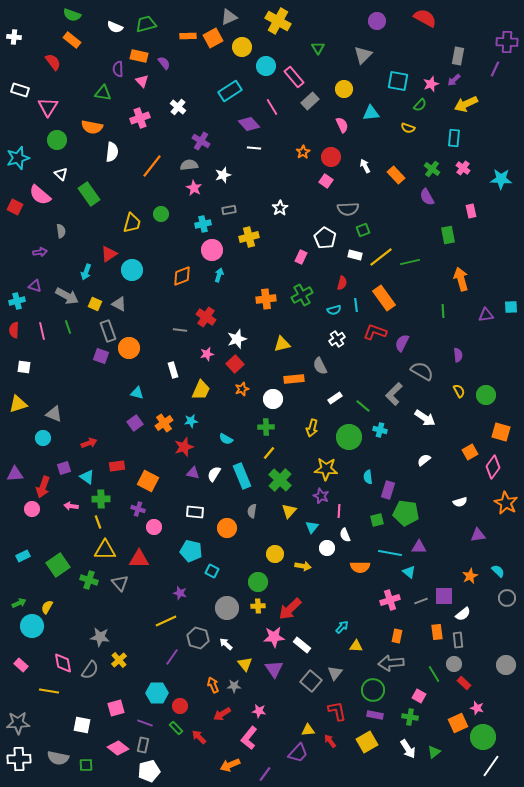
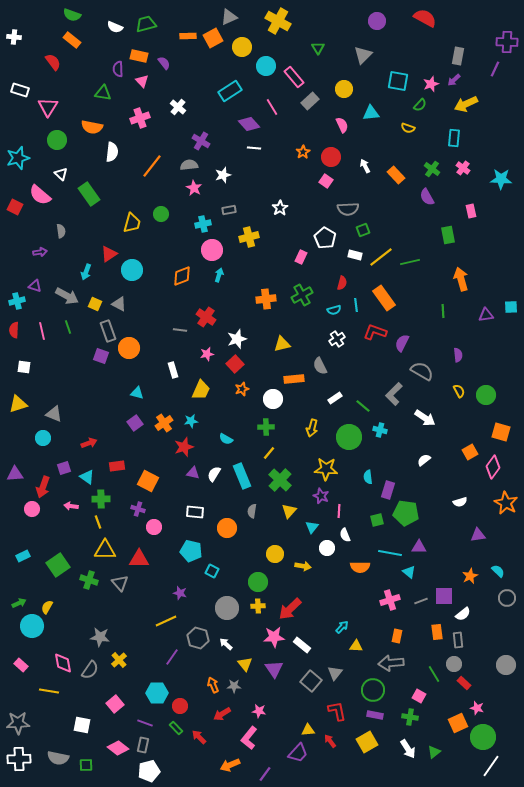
pink square at (116, 708): moved 1 px left, 4 px up; rotated 24 degrees counterclockwise
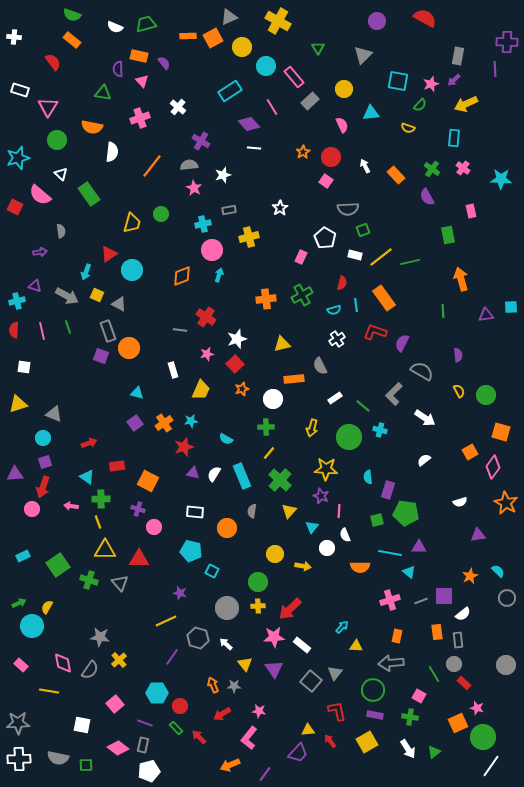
purple line at (495, 69): rotated 28 degrees counterclockwise
yellow square at (95, 304): moved 2 px right, 9 px up
purple square at (64, 468): moved 19 px left, 6 px up
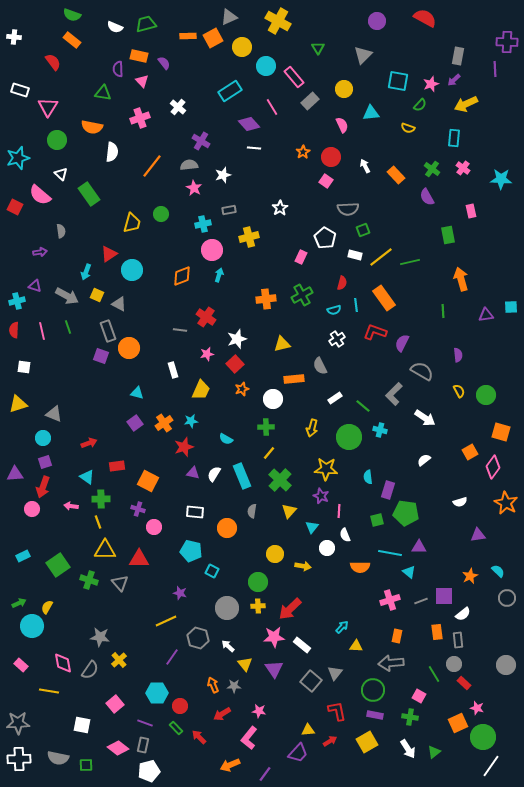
white arrow at (226, 644): moved 2 px right, 2 px down
red arrow at (330, 741): rotated 96 degrees clockwise
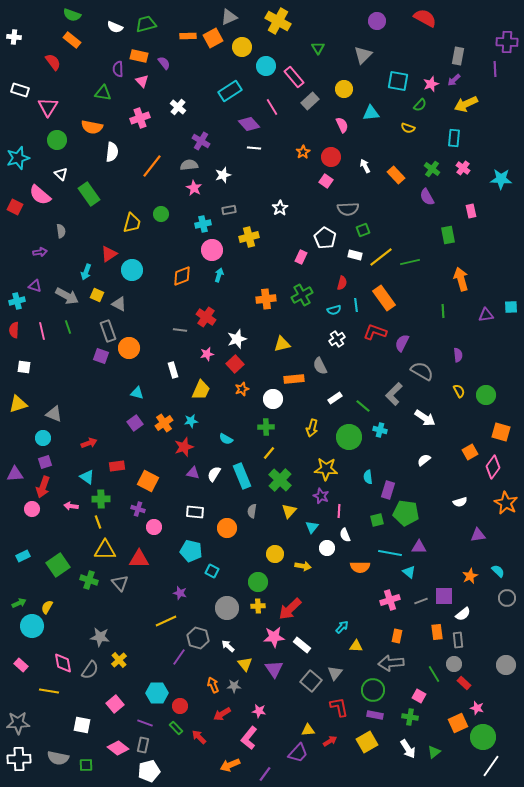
purple line at (172, 657): moved 7 px right
red L-shape at (337, 711): moved 2 px right, 4 px up
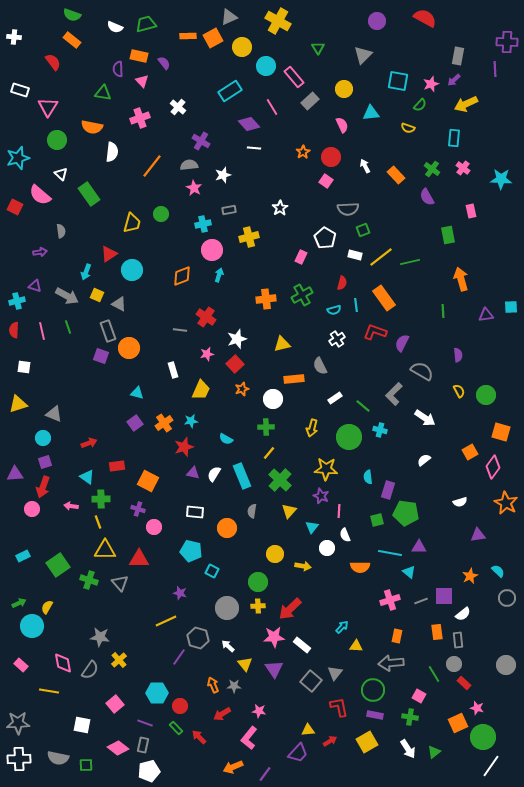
orange arrow at (230, 765): moved 3 px right, 2 px down
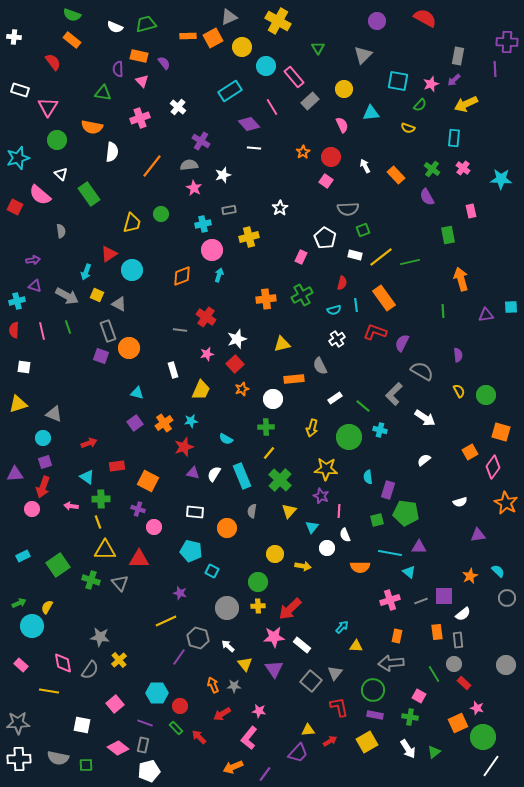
purple arrow at (40, 252): moved 7 px left, 8 px down
green cross at (89, 580): moved 2 px right
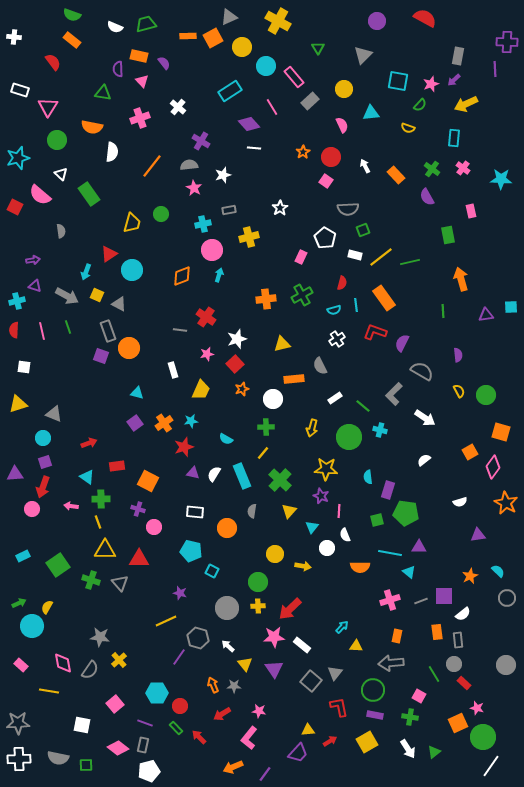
yellow line at (269, 453): moved 6 px left
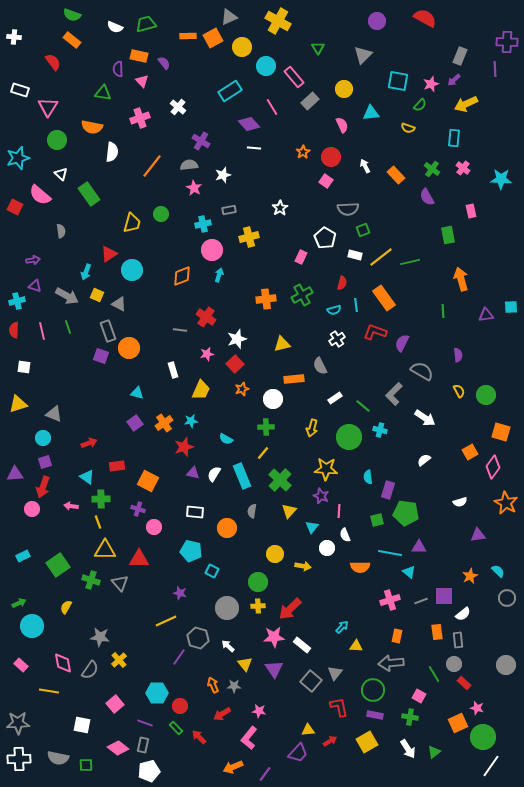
gray rectangle at (458, 56): moved 2 px right; rotated 12 degrees clockwise
yellow semicircle at (47, 607): moved 19 px right
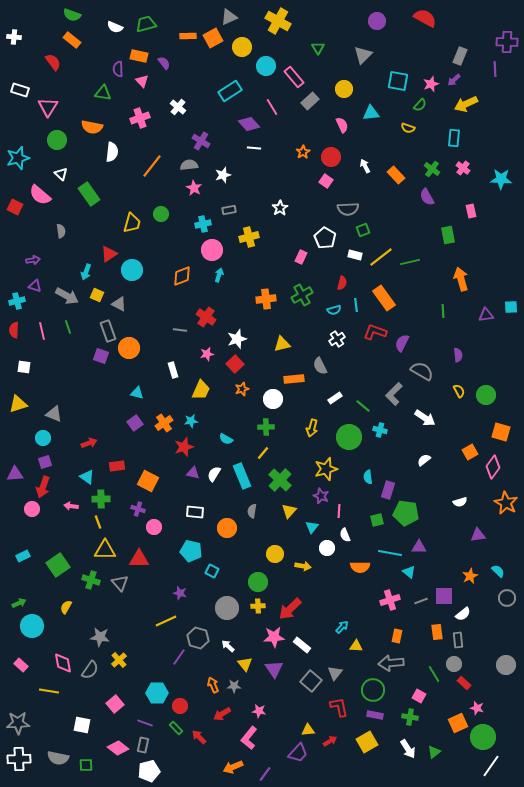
yellow star at (326, 469): rotated 20 degrees counterclockwise
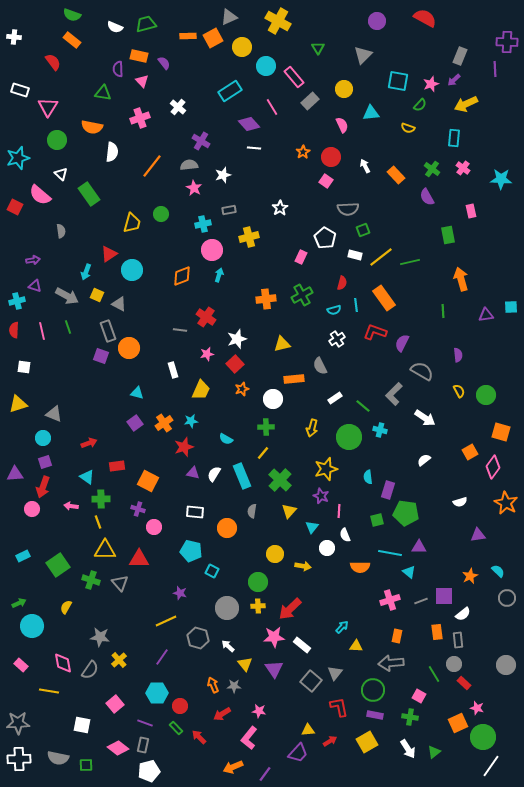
purple line at (179, 657): moved 17 px left
